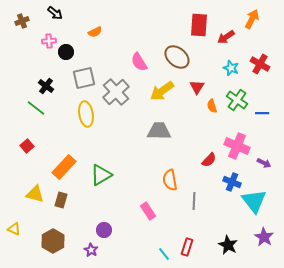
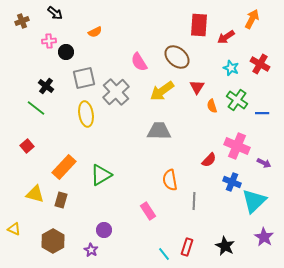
cyan triangle at (254, 201): rotated 24 degrees clockwise
black star at (228, 245): moved 3 px left, 1 px down
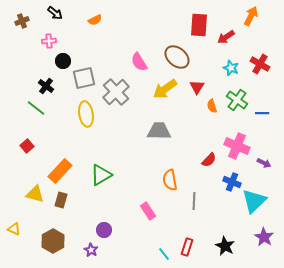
orange arrow at (252, 19): moved 1 px left, 3 px up
orange semicircle at (95, 32): moved 12 px up
black circle at (66, 52): moved 3 px left, 9 px down
yellow arrow at (162, 91): moved 3 px right, 2 px up
orange rectangle at (64, 167): moved 4 px left, 4 px down
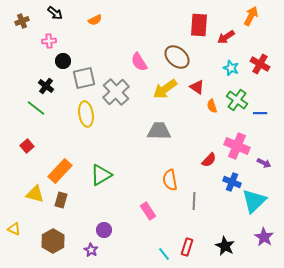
red triangle at (197, 87): rotated 28 degrees counterclockwise
blue line at (262, 113): moved 2 px left
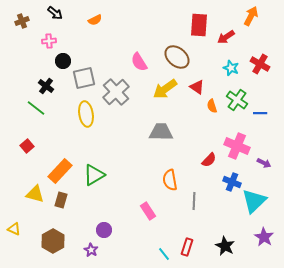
gray trapezoid at (159, 131): moved 2 px right, 1 px down
green triangle at (101, 175): moved 7 px left
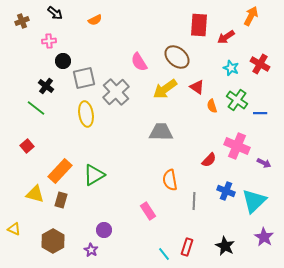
blue cross at (232, 182): moved 6 px left, 9 px down
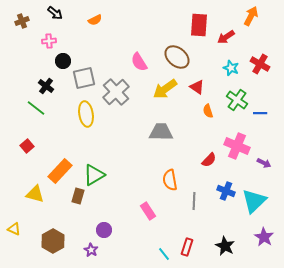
orange semicircle at (212, 106): moved 4 px left, 5 px down
brown rectangle at (61, 200): moved 17 px right, 4 px up
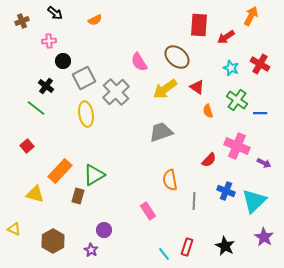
gray square at (84, 78): rotated 15 degrees counterclockwise
gray trapezoid at (161, 132): rotated 20 degrees counterclockwise
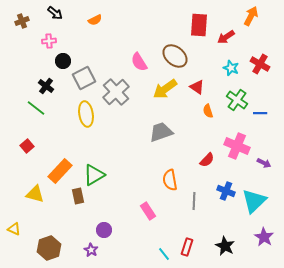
brown ellipse at (177, 57): moved 2 px left, 1 px up
red semicircle at (209, 160): moved 2 px left
brown rectangle at (78, 196): rotated 28 degrees counterclockwise
brown hexagon at (53, 241): moved 4 px left, 7 px down; rotated 10 degrees clockwise
